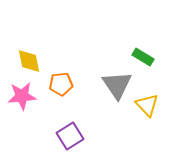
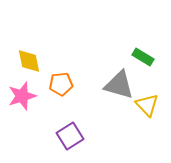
gray triangle: moved 2 px right; rotated 40 degrees counterclockwise
pink star: rotated 12 degrees counterclockwise
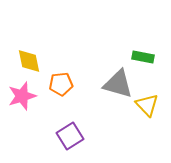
green rectangle: rotated 20 degrees counterclockwise
gray triangle: moved 1 px left, 1 px up
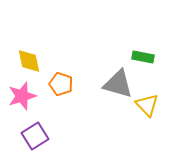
orange pentagon: rotated 25 degrees clockwise
purple square: moved 35 px left
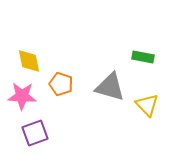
gray triangle: moved 8 px left, 3 px down
pink star: rotated 20 degrees clockwise
purple square: moved 3 px up; rotated 12 degrees clockwise
